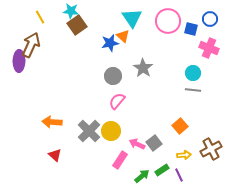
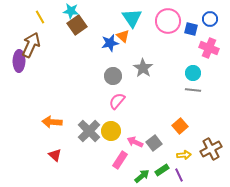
pink arrow: moved 2 px left, 2 px up
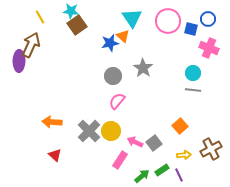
blue circle: moved 2 px left
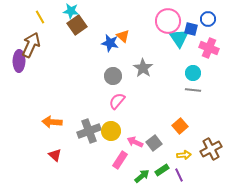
cyan triangle: moved 47 px right, 20 px down
blue star: rotated 24 degrees clockwise
gray cross: rotated 25 degrees clockwise
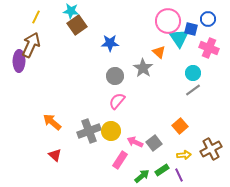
yellow line: moved 4 px left; rotated 56 degrees clockwise
orange triangle: moved 36 px right, 16 px down
blue star: rotated 12 degrees counterclockwise
gray circle: moved 2 px right
gray line: rotated 42 degrees counterclockwise
orange arrow: rotated 36 degrees clockwise
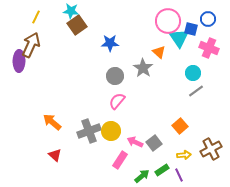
gray line: moved 3 px right, 1 px down
